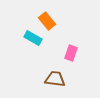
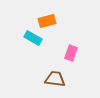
orange rectangle: rotated 66 degrees counterclockwise
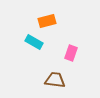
cyan rectangle: moved 1 px right, 4 px down
brown trapezoid: moved 1 px down
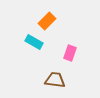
orange rectangle: rotated 30 degrees counterclockwise
pink rectangle: moved 1 px left
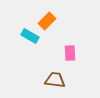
cyan rectangle: moved 4 px left, 6 px up
pink rectangle: rotated 21 degrees counterclockwise
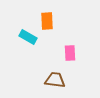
orange rectangle: rotated 48 degrees counterclockwise
cyan rectangle: moved 2 px left, 1 px down
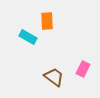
pink rectangle: moved 13 px right, 16 px down; rotated 28 degrees clockwise
brown trapezoid: moved 1 px left, 3 px up; rotated 30 degrees clockwise
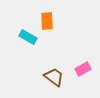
pink rectangle: rotated 35 degrees clockwise
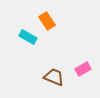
orange rectangle: rotated 30 degrees counterclockwise
brown trapezoid: rotated 15 degrees counterclockwise
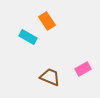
brown trapezoid: moved 4 px left
